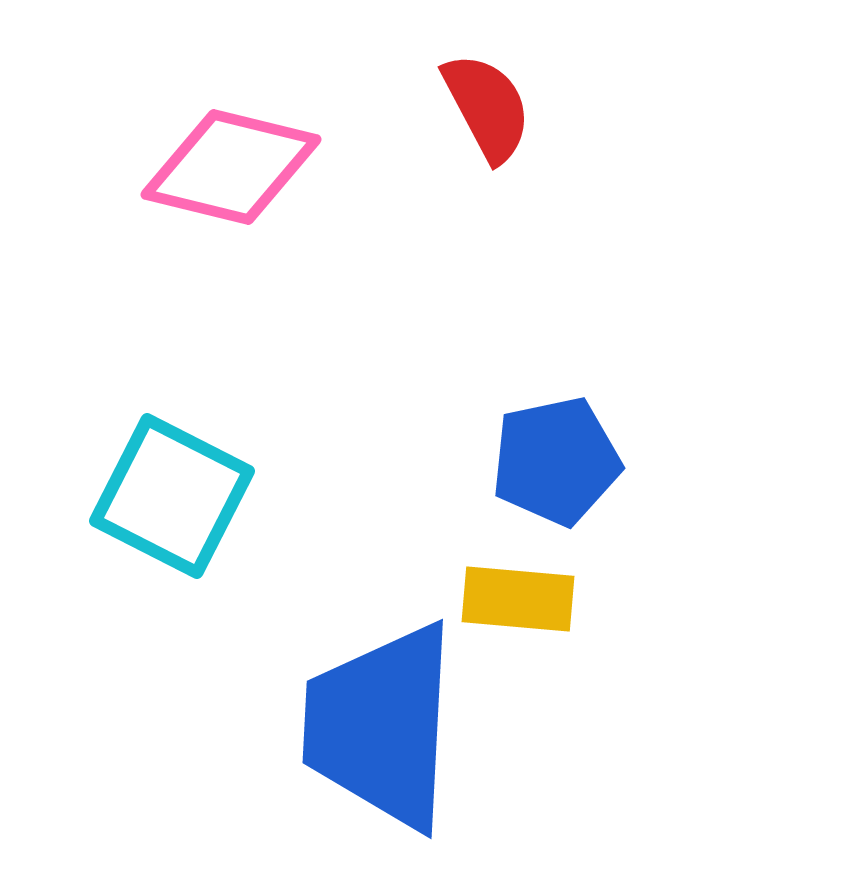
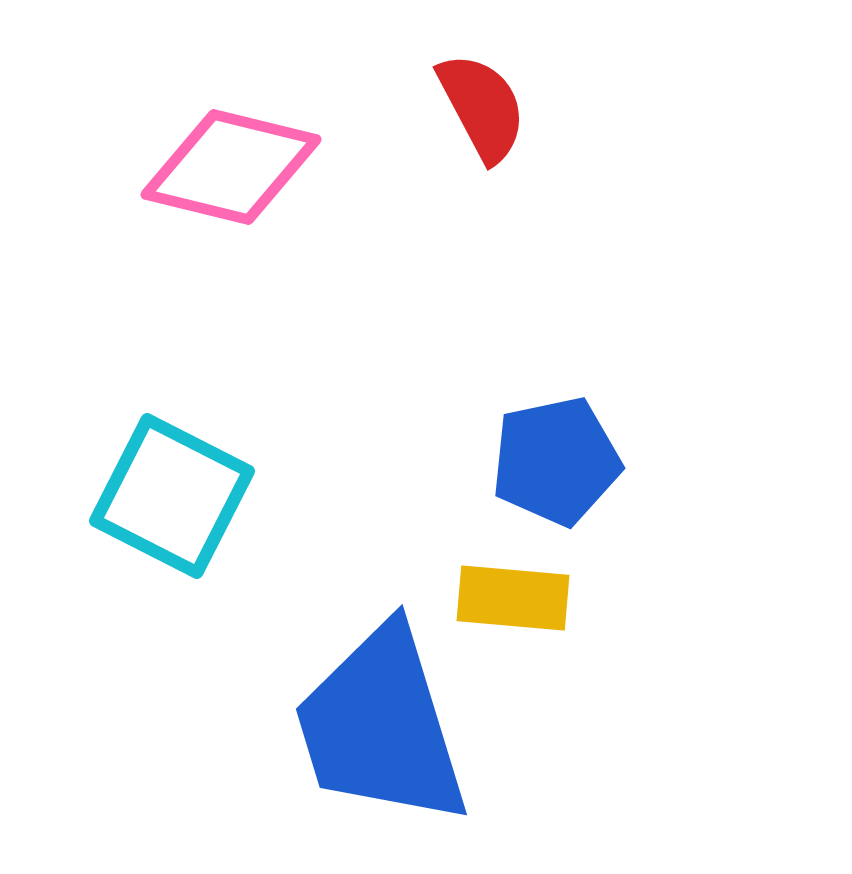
red semicircle: moved 5 px left
yellow rectangle: moved 5 px left, 1 px up
blue trapezoid: rotated 20 degrees counterclockwise
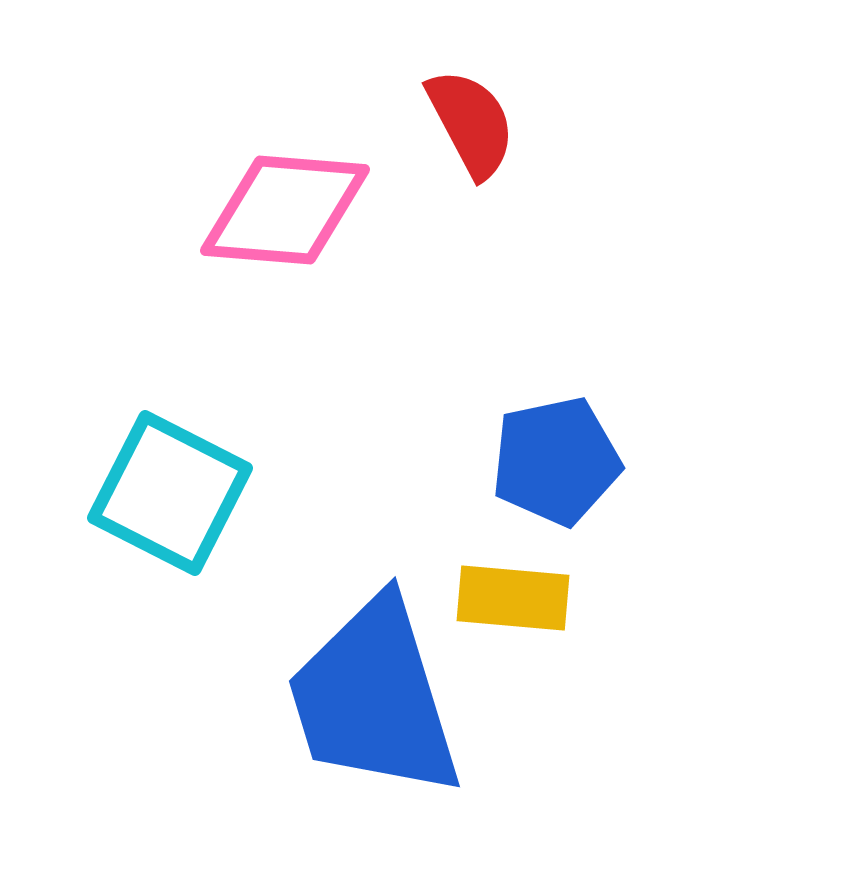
red semicircle: moved 11 px left, 16 px down
pink diamond: moved 54 px right, 43 px down; rotated 9 degrees counterclockwise
cyan square: moved 2 px left, 3 px up
blue trapezoid: moved 7 px left, 28 px up
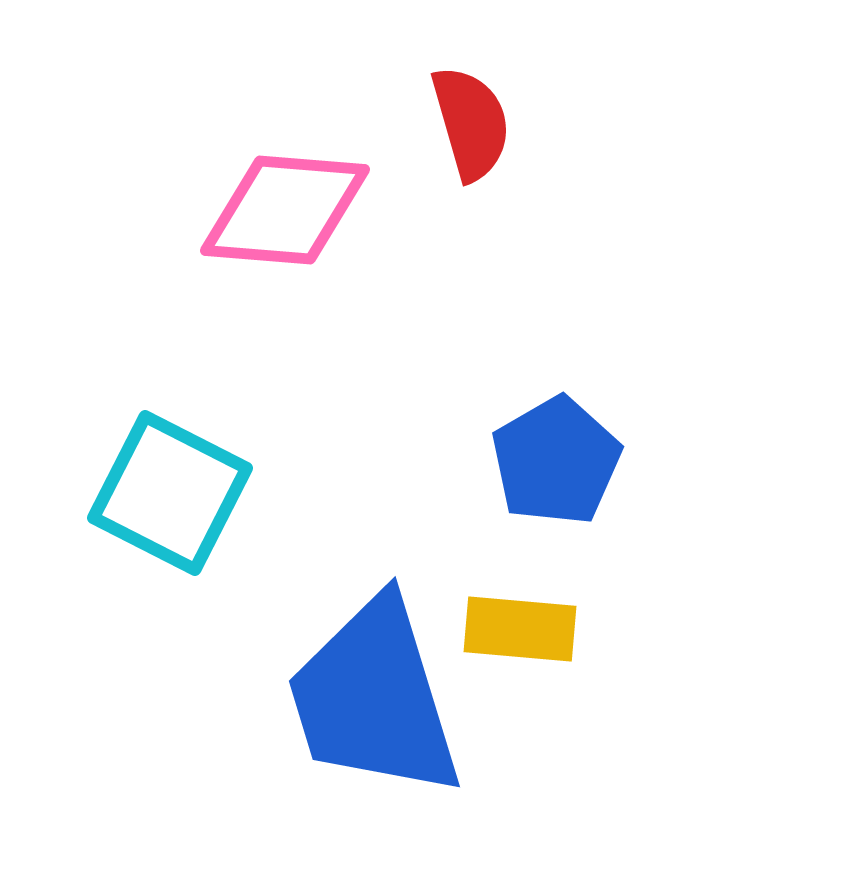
red semicircle: rotated 12 degrees clockwise
blue pentagon: rotated 18 degrees counterclockwise
yellow rectangle: moved 7 px right, 31 px down
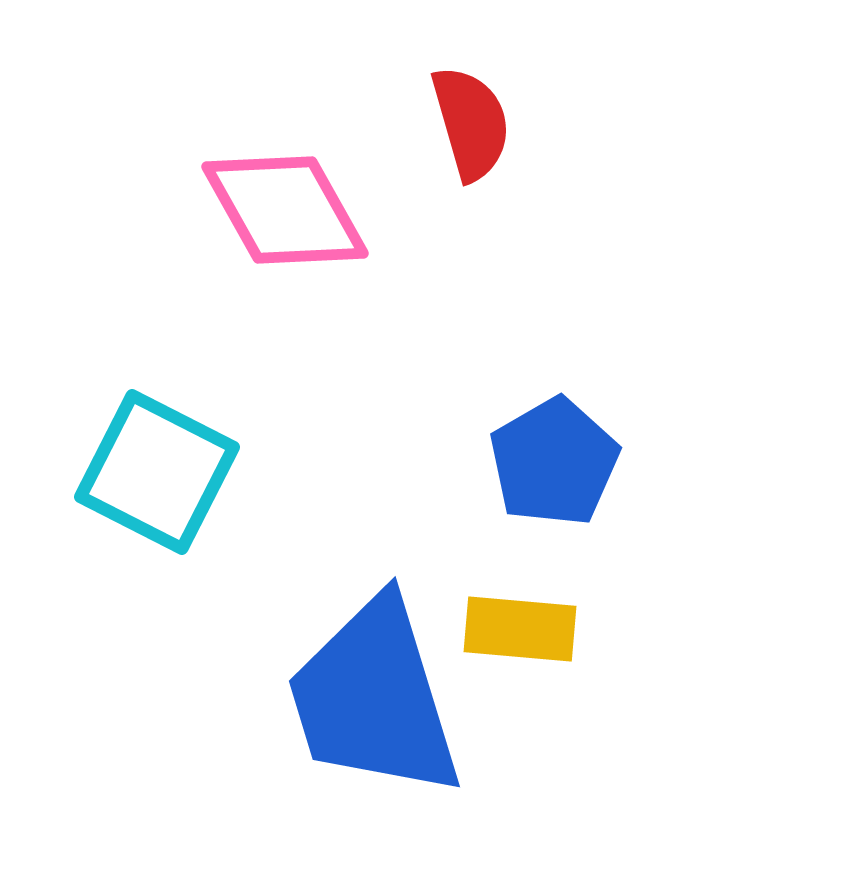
pink diamond: rotated 56 degrees clockwise
blue pentagon: moved 2 px left, 1 px down
cyan square: moved 13 px left, 21 px up
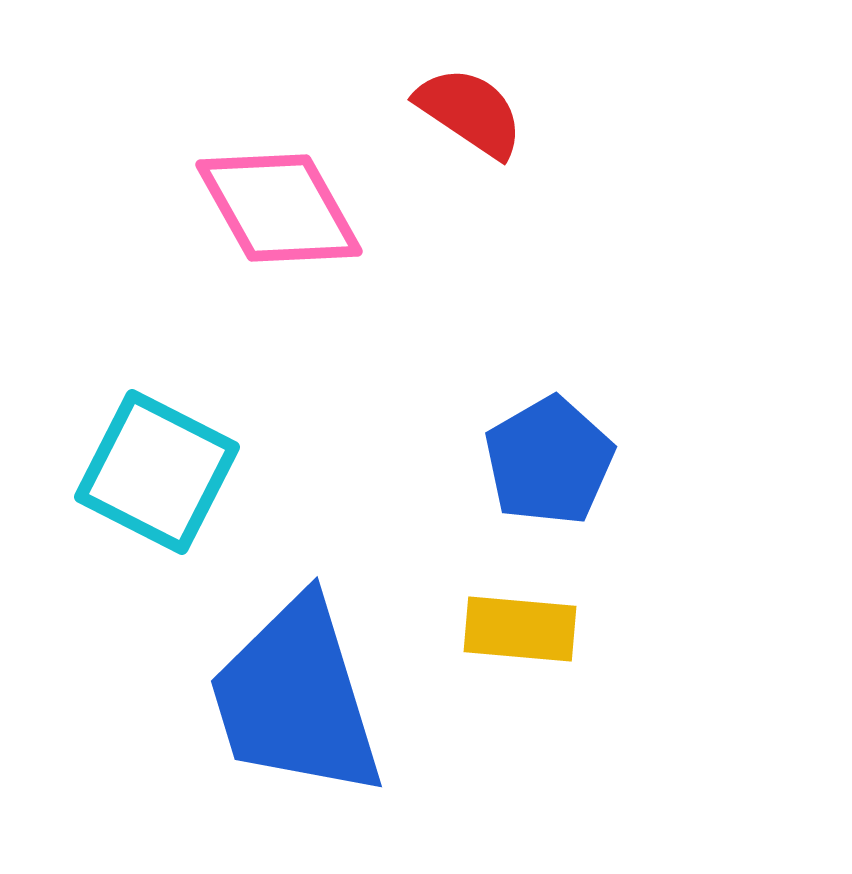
red semicircle: moved 1 px left, 11 px up; rotated 40 degrees counterclockwise
pink diamond: moved 6 px left, 2 px up
blue pentagon: moved 5 px left, 1 px up
blue trapezoid: moved 78 px left
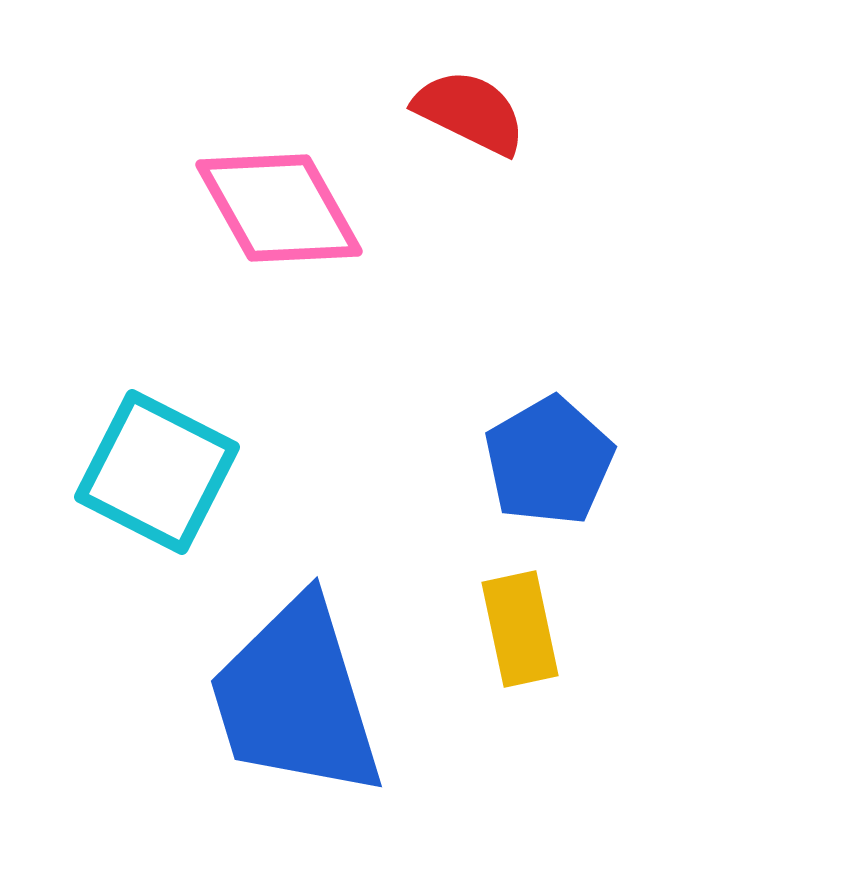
red semicircle: rotated 8 degrees counterclockwise
yellow rectangle: rotated 73 degrees clockwise
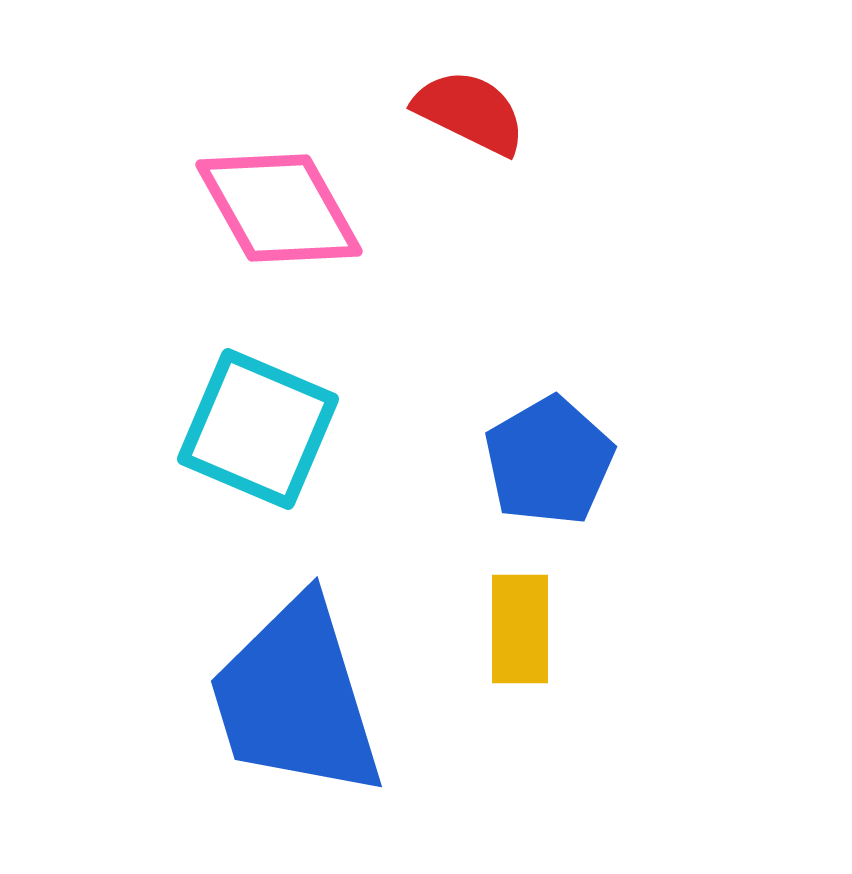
cyan square: moved 101 px right, 43 px up; rotated 4 degrees counterclockwise
yellow rectangle: rotated 12 degrees clockwise
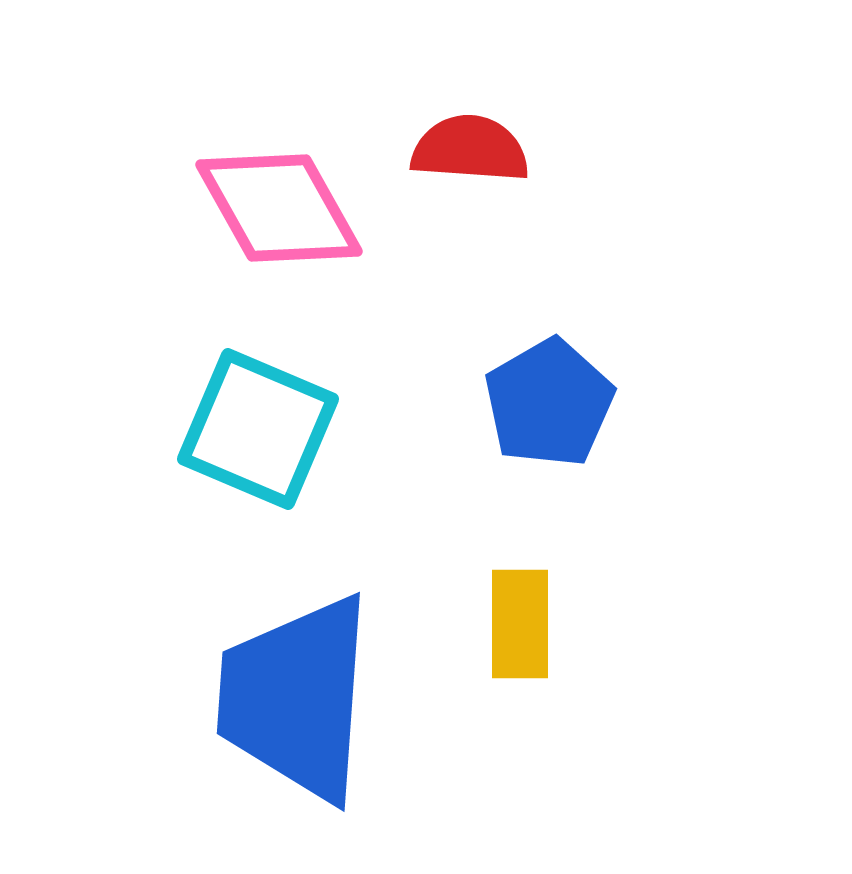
red semicircle: moved 37 px down; rotated 22 degrees counterclockwise
blue pentagon: moved 58 px up
yellow rectangle: moved 5 px up
blue trapezoid: rotated 21 degrees clockwise
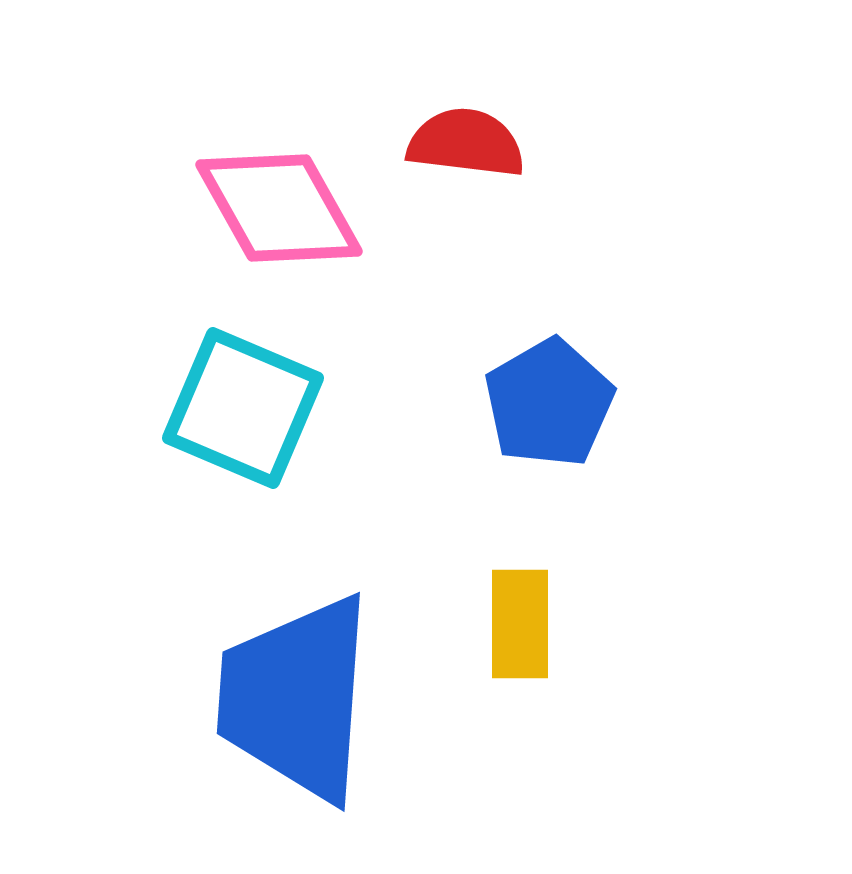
red semicircle: moved 4 px left, 6 px up; rotated 3 degrees clockwise
cyan square: moved 15 px left, 21 px up
